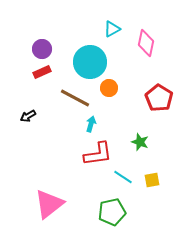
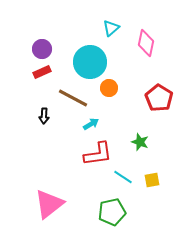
cyan triangle: moved 1 px left, 1 px up; rotated 12 degrees counterclockwise
brown line: moved 2 px left
black arrow: moved 16 px right; rotated 56 degrees counterclockwise
cyan arrow: rotated 42 degrees clockwise
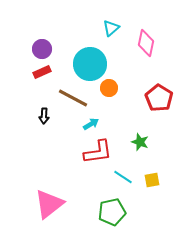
cyan circle: moved 2 px down
red L-shape: moved 2 px up
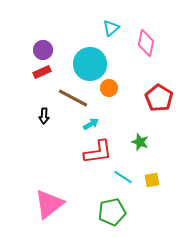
purple circle: moved 1 px right, 1 px down
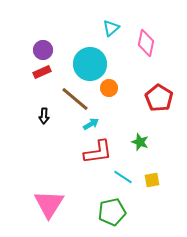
brown line: moved 2 px right, 1 px down; rotated 12 degrees clockwise
pink triangle: rotated 20 degrees counterclockwise
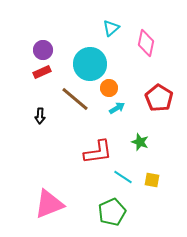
black arrow: moved 4 px left
cyan arrow: moved 26 px right, 16 px up
yellow square: rotated 21 degrees clockwise
pink triangle: rotated 36 degrees clockwise
green pentagon: rotated 12 degrees counterclockwise
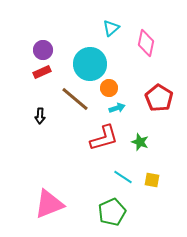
cyan arrow: rotated 14 degrees clockwise
red L-shape: moved 6 px right, 14 px up; rotated 8 degrees counterclockwise
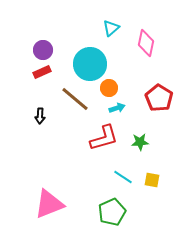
green star: rotated 24 degrees counterclockwise
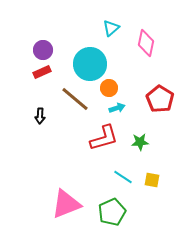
red pentagon: moved 1 px right, 1 px down
pink triangle: moved 17 px right
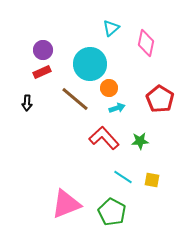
black arrow: moved 13 px left, 13 px up
red L-shape: rotated 116 degrees counterclockwise
green star: moved 1 px up
green pentagon: rotated 20 degrees counterclockwise
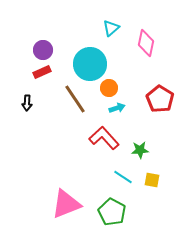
brown line: rotated 16 degrees clockwise
green star: moved 9 px down
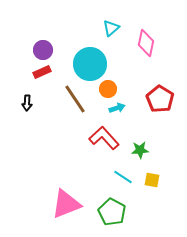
orange circle: moved 1 px left, 1 px down
